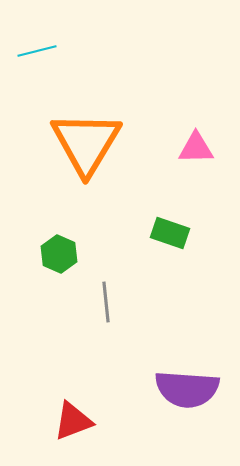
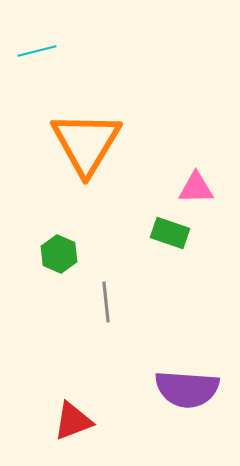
pink triangle: moved 40 px down
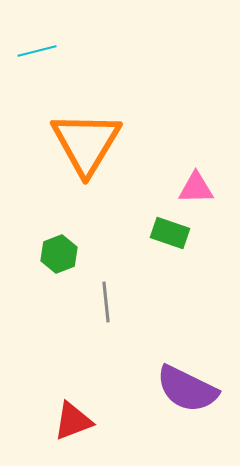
green hexagon: rotated 15 degrees clockwise
purple semicircle: rotated 22 degrees clockwise
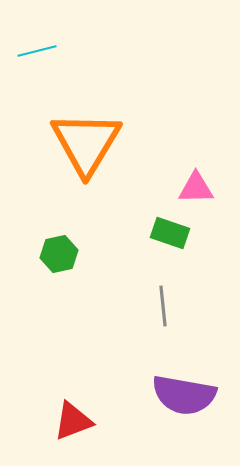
green hexagon: rotated 9 degrees clockwise
gray line: moved 57 px right, 4 px down
purple semicircle: moved 3 px left, 6 px down; rotated 16 degrees counterclockwise
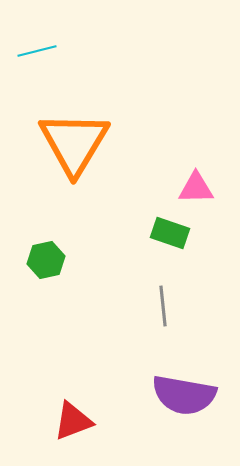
orange triangle: moved 12 px left
green hexagon: moved 13 px left, 6 px down
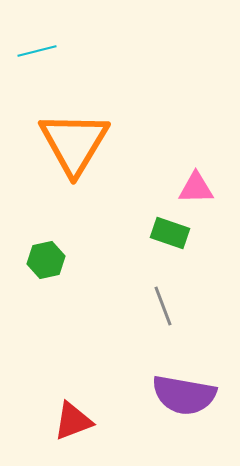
gray line: rotated 15 degrees counterclockwise
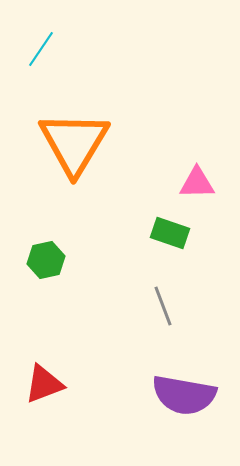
cyan line: moved 4 px right, 2 px up; rotated 42 degrees counterclockwise
pink triangle: moved 1 px right, 5 px up
red triangle: moved 29 px left, 37 px up
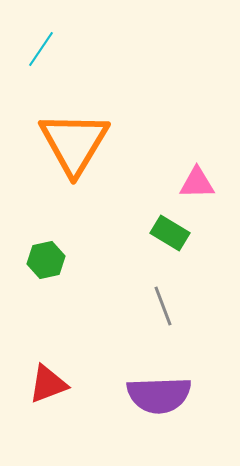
green rectangle: rotated 12 degrees clockwise
red triangle: moved 4 px right
purple semicircle: moved 25 px left; rotated 12 degrees counterclockwise
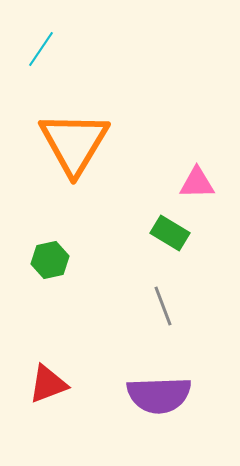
green hexagon: moved 4 px right
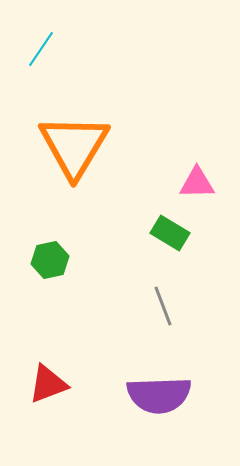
orange triangle: moved 3 px down
